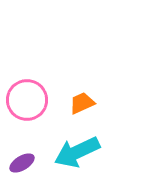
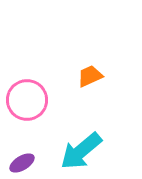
orange trapezoid: moved 8 px right, 27 px up
cyan arrow: moved 4 px right, 1 px up; rotated 15 degrees counterclockwise
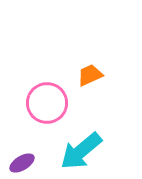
orange trapezoid: moved 1 px up
pink circle: moved 20 px right, 3 px down
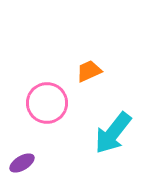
orange trapezoid: moved 1 px left, 4 px up
cyan arrow: moved 32 px right, 18 px up; rotated 12 degrees counterclockwise
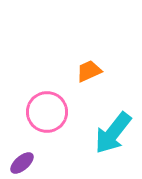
pink circle: moved 9 px down
purple ellipse: rotated 10 degrees counterclockwise
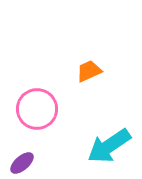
pink circle: moved 10 px left, 3 px up
cyan arrow: moved 4 px left, 13 px down; rotated 18 degrees clockwise
